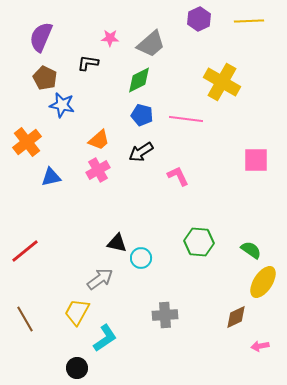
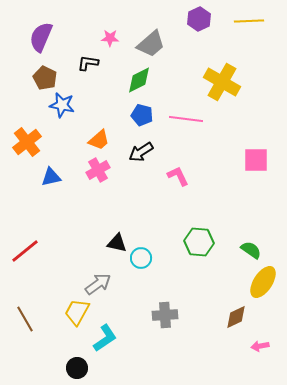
gray arrow: moved 2 px left, 5 px down
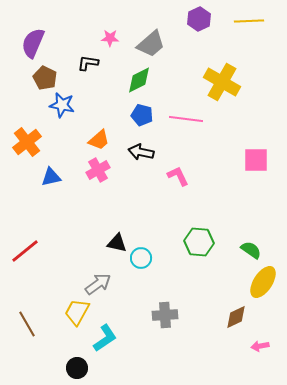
purple semicircle: moved 8 px left, 6 px down
black arrow: rotated 45 degrees clockwise
brown line: moved 2 px right, 5 px down
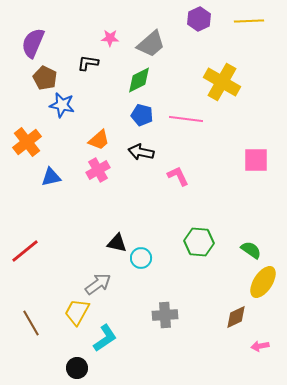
brown line: moved 4 px right, 1 px up
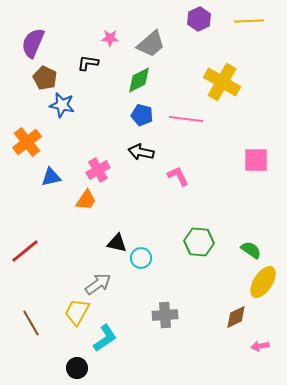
orange trapezoid: moved 13 px left, 60 px down; rotated 15 degrees counterclockwise
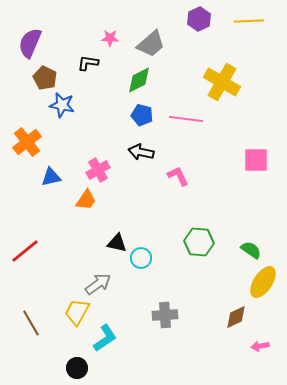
purple semicircle: moved 3 px left
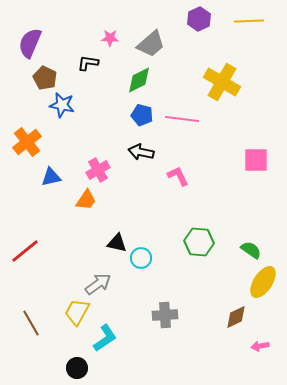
pink line: moved 4 px left
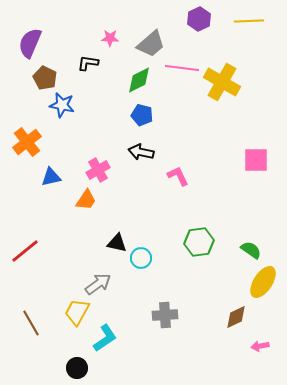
pink line: moved 51 px up
green hexagon: rotated 12 degrees counterclockwise
